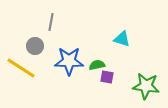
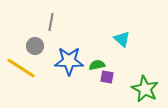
cyan triangle: rotated 24 degrees clockwise
green star: moved 1 px left, 3 px down; rotated 20 degrees clockwise
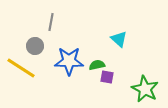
cyan triangle: moved 3 px left
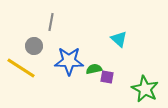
gray circle: moved 1 px left
green semicircle: moved 3 px left, 4 px down
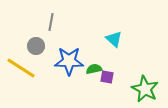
cyan triangle: moved 5 px left
gray circle: moved 2 px right
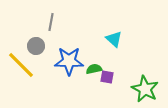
yellow line: moved 3 px up; rotated 12 degrees clockwise
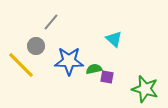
gray line: rotated 30 degrees clockwise
green star: rotated 12 degrees counterclockwise
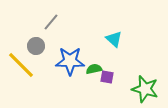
blue star: moved 1 px right
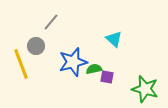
blue star: moved 3 px right, 1 px down; rotated 16 degrees counterclockwise
yellow line: moved 1 px up; rotated 24 degrees clockwise
